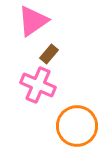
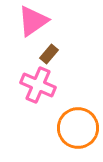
orange circle: moved 1 px right, 2 px down
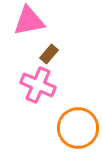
pink triangle: moved 4 px left; rotated 24 degrees clockwise
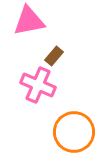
brown rectangle: moved 5 px right, 2 px down
orange circle: moved 4 px left, 4 px down
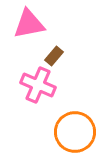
pink triangle: moved 3 px down
orange circle: moved 1 px right
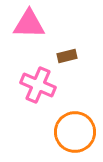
pink triangle: rotated 12 degrees clockwise
brown rectangle: moved 13 px right; rotated 36 degrees clockwise
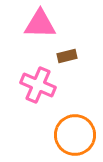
pink triangle: moved 11 px right
orange circle: moved 3 px down
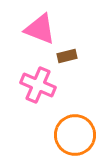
pink triangle: moved 5 px down; rotated 20 degrees clockwise
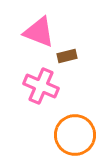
pink triangle: moved 1 px left, 3 px down
pink cross: moved 3 px right, 1 px down
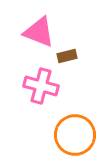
pink cross: rotated 8 degrees counterclockwise
